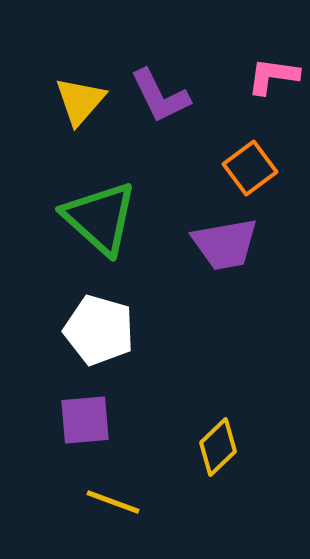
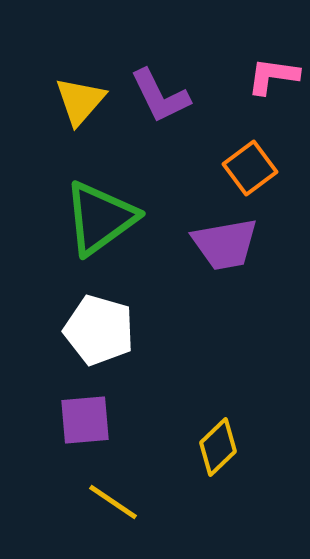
green triangle: rotated 42 degrees clockwise
yellow line: rotated 14 degrees clockwise
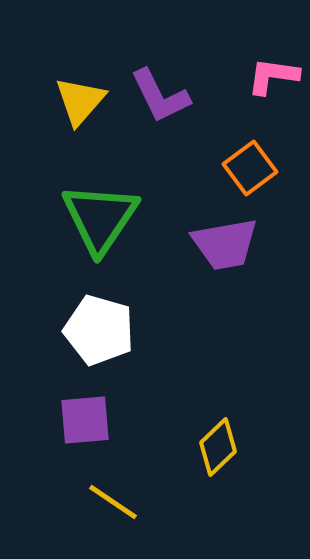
green triangle: rotated 20 degrees counterclockwise
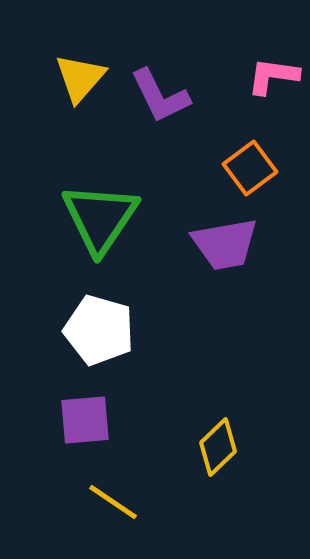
yellow triangle: moved 23 px up
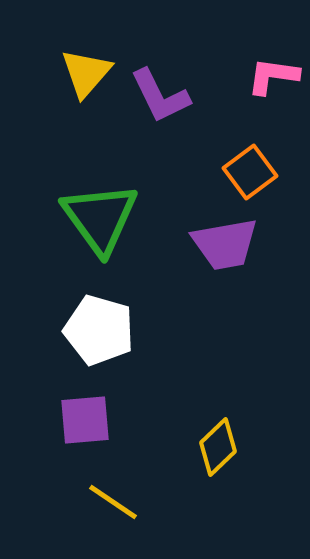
yellow triangle: moved 6 px right, 5 px up
orange square: moved 4 px down
green triangle: rotated 10 degrees counterclockwise
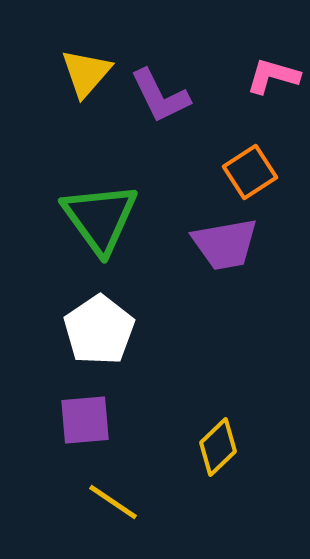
pink L-shape: rotated 8 degrees clockwise
orange square: rotated 4 degrees clockwise
white pentagon: rotated 22 degrees clockwise
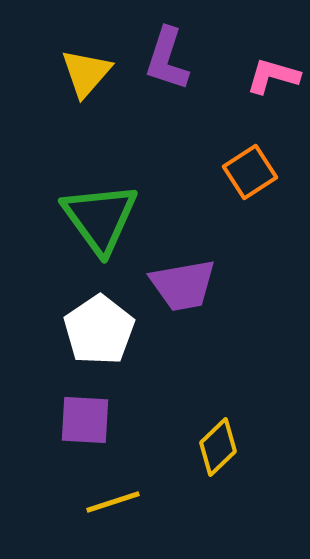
purple L-shape: moved 7 px right, 37 px up; rotated 44 degrees clockwise
purple trapezoid: moved 42 px left, 41 px down
purple square: rotated 8 degrees clockwise
yellow line: rotated 52 degrees counterclockwise
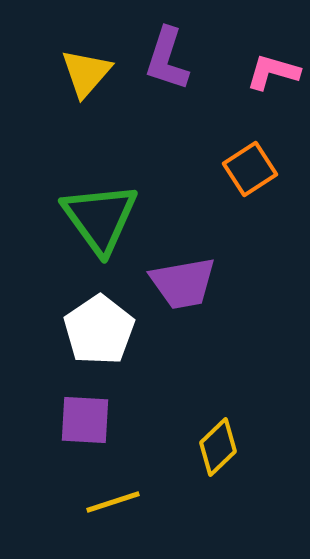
pink L-shape: moved 4 px up
orange square: moved 3 px up
purple trapezoid: moved 2 px up
